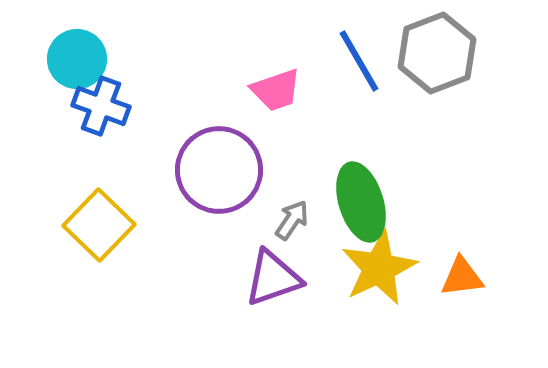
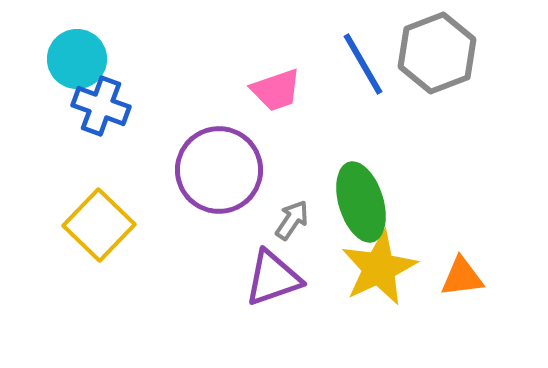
blue line: moved 4 px right, 3 px down
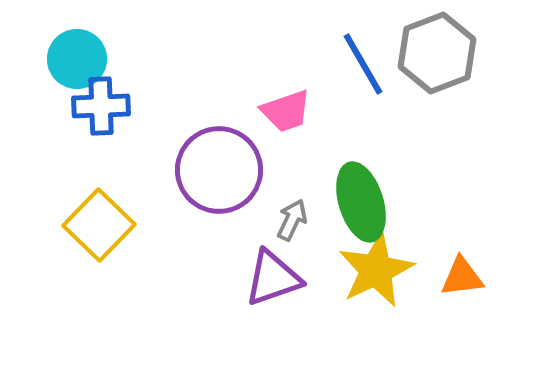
pink trapezoid: moved 10 px right, 21 px down
blue cross: rotated 22 degrees counterclockwise
gray arrow: rotated 9 degrees counterclockwise
yellow star: moved 3 px left, 2 px down
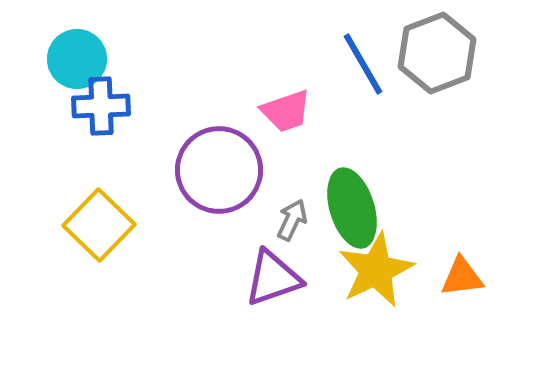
green ellipse: moved 9 px left, 6 px down
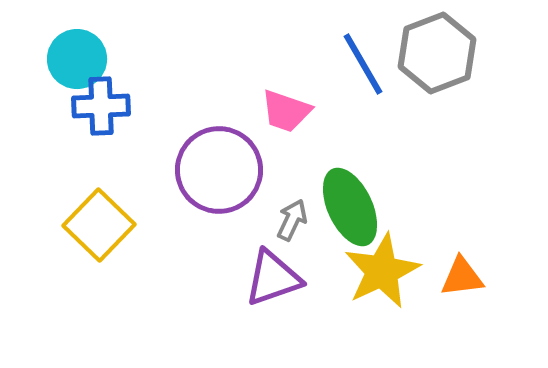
pink trapezoid: rotated 38 degrees clockwise
green ellipse: moved 2 px left, 1 px up; rotated 8 degrees counterclockwise
yellow star: moved 6 px right, 1 px down
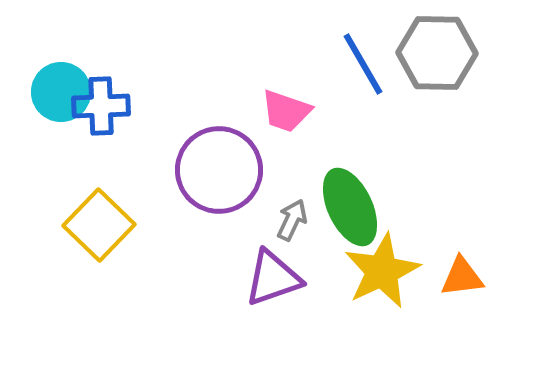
gray hexagon: rotated 22 degrees clockwise
cyan circle: moved 16 px left, 33 px down
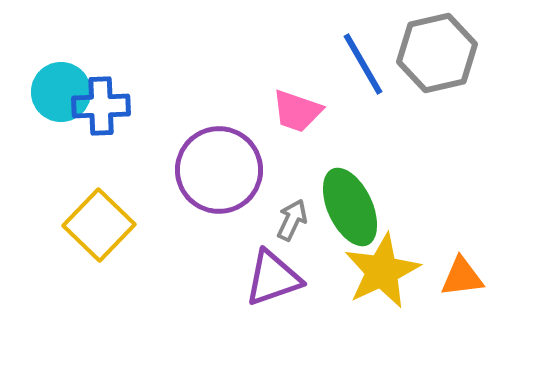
gray hexagon: rotated 14 degrees counterclockwise
pink trapezoid: moved 11 px right
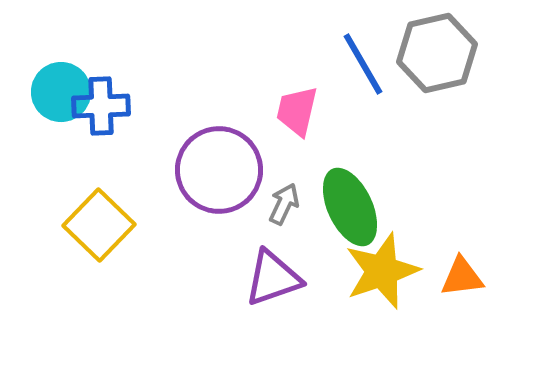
pink trapezoid: rotated 84 degrees clockwise
gray arrow: moved 8 px left, 16 px up
yellow star: rotated 6 degrees clockwise
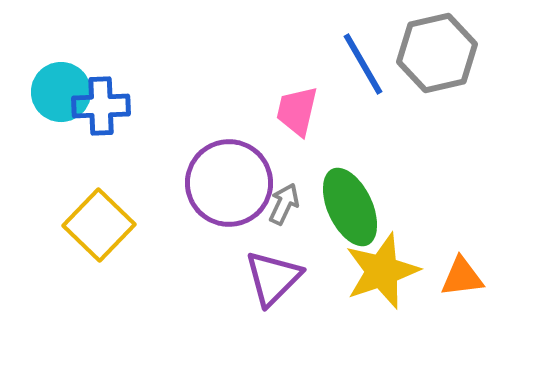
purple circle: moved 10 px right, 13 px down
purple triangle: rotated 26 degrees counterclockwise
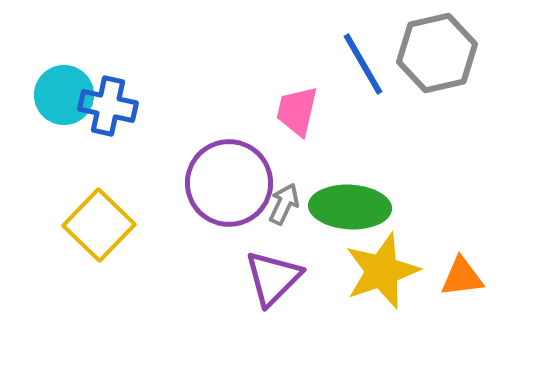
cyan circle: moved 3 px right, 3 px down
blue cross: moved 7 px right; rotated 14 degrees clockwise
green ellipse: rotated 62 degrees counterclockwise
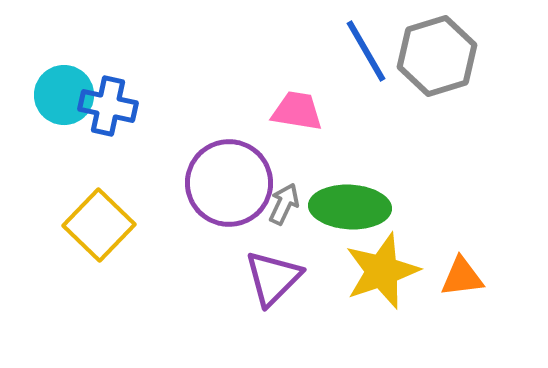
gray hexagon: moved 3 px down; rotated 4 degrees counterclockwise
blue line: moved 3 px right, 13 px up
pink trapezoid: rotated 86 degrees clockwise
